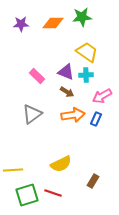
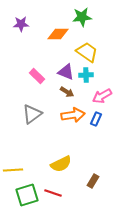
orange diamond: moved 5 px right, 11 px down
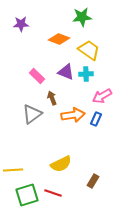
orange diamond: moved 1 px right, 5 px down; rotated 20 degrees clockwise
yellow trapezoid: moved 2 px right, 2 px up
cyan cross: moved 1 px up
brown arrow: moved 15 px left, 6 px down; rotated 144 degrees counterclockwise
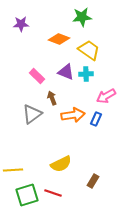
pink arrow: moved 4 px right
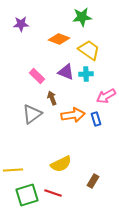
blue rectangle: rotated 40 degrees counterclockwise
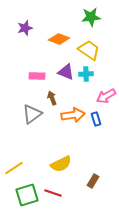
green star: moved 9 px right
purple star: moved 4 px right, 4 px down; rotated 14 degrees counterclockwise
pink rectangle: rotated 42 degrees counterclockwise
yellow line: moved 1 px right, 2 px up; rotated 30 degrees counterclockwise
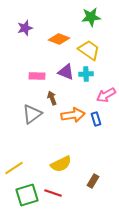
pink arrow: moved 1 px up
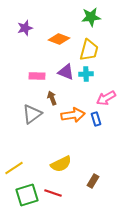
yellow trapezoid: rotated 70 degrees clockwise
pink arrow: moved 3 px down
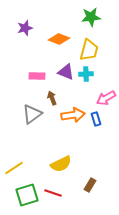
brown rectangle: moved 3 px left, 4 px down
